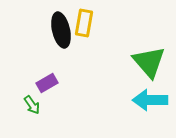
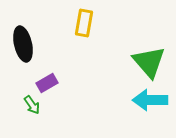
black ellipse: moved 38 px left, 14 px down
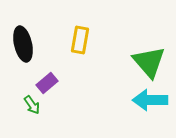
yellow rectangle: moved 4 px left, 17 px down
purple rectangle: rotated 10 degrees counterclockwise
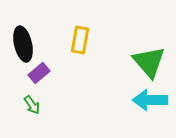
purple rectangle: moved 8 px left, 10 px up
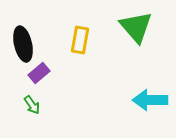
green triangle: moved 13 px left, 35 px up
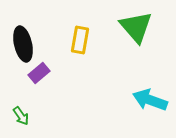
cyan arrow: rotated 20 degrees clockwise
green arrow: moved 11 px left, 11 px down
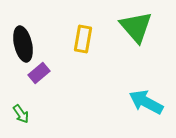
yellow rectangle: moved 3 px right, 1 px up
cyan arrow: moved 4 px left, 2 px down; rotated 8 degrees clockwise
green arrow: moved 2 px up
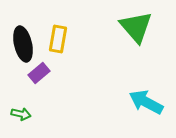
yellow rectangle: moved 25 px left
green arrow: rotated 42 degrees counterclockwise
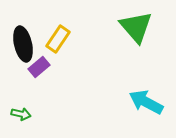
yellow rectangle: rotated 24 degrees clockwise
purple rectangle: moved 6 px up
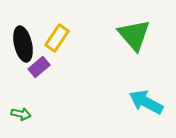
green triangle: moved 2 px left, 8 px down
yellow rectangle: moved 1 px left, 1 px up
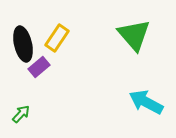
green arrow: rotated 60 degrees counterclockwise
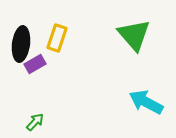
yellow rectangle: rotated 16 degrees counterclockwise
black ellipse: moved 2 px left; rotated 20 degrees clockwise
purple rectangle: moved 4 px left, 3 px up; rotated 10 degrees clockwise
green arrow: moved 14 px right, 8 px down
